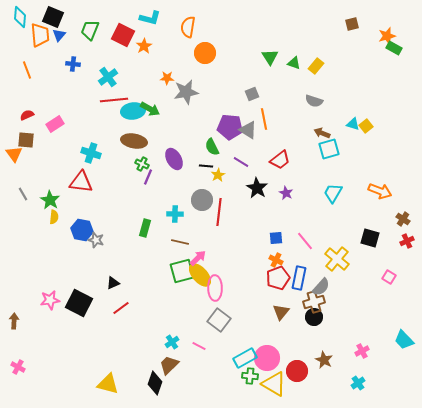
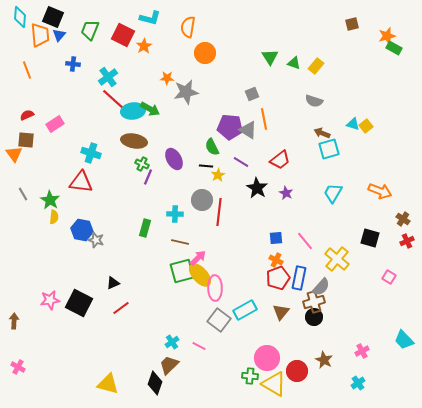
red line at (114, 100): rotated 48 degrees clockwise
cyan rectangle at (245, 358): moved 48 px up
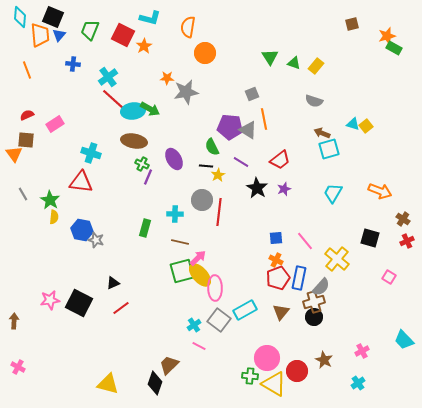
purple star at (286, 193): moved 2 px left, 4 px up; rotated 24 degrees clockwise
cyan cross at (172, 342): moved 22 px right, 17 px up
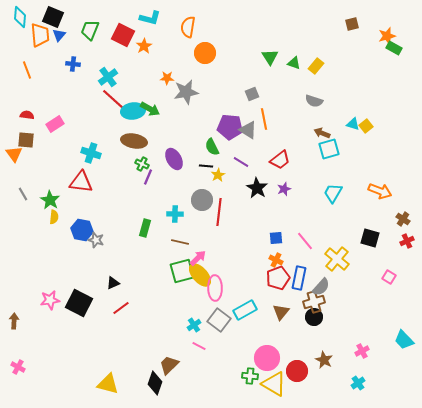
red semicircle at (27, 115): rotated 32 degrees clockwise
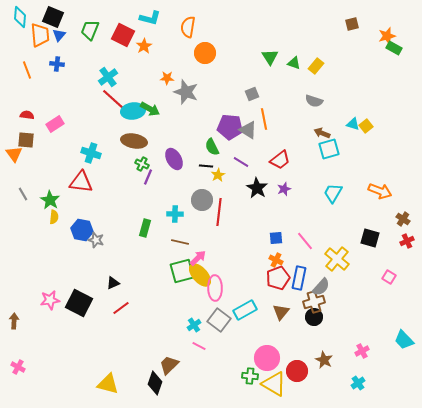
blue cross at (73, 64): moved 16 px left
gray star at (186, 92): rotated 30 degrees clockwise
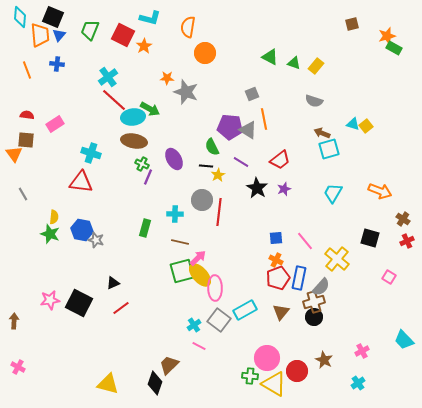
green triangle at (270, 57): rotated 30 degrees counterclockwise
cyan ellipse at (133, 111): moved 6 px down
green star at (50, 200): moved 34 px down; rotated 12 degrees counterclockwise
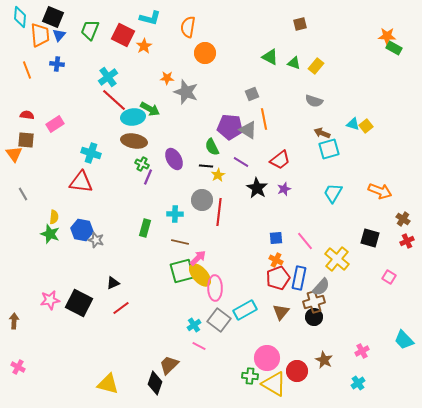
brown square at (352, 24): moved 52 px left
orange star at (387, 36): rotated 18 degrees clockwise
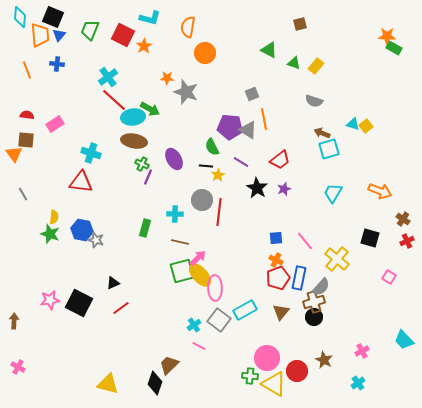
green triangle at (270, 57): moved 1 px left, 7 px up
